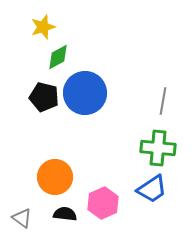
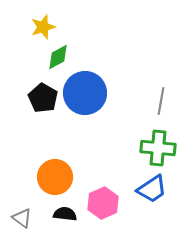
black pentagon: moved 1 px left, 1 px down; rotated 16 degrees clockwise
gray line: moved 2 px left
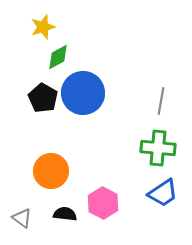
blue circle: moved 2 px left
orange circle: moved 4 px left, 6 px up
blue trapezoid: moved 11 px right, 4 px down
pink hexagon: rotated 8 degrees counterclockwise
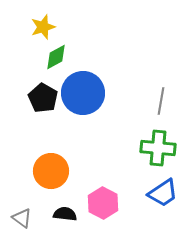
green diamond: moved 2 px left
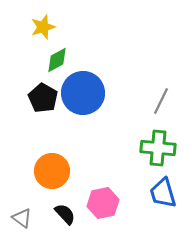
green diamond: moved 1 px right, 3 px down
gray line: rotated 16 degrees clockwise
orange circle: moved 1 px right
blue trapezoid: rotated 108 degrees clockwise
pink hexagon: rotated 20 degrees clockwise
black semicircle: rotated 40 degrees clockwise
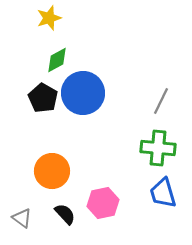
yellow star: moved 6 px right, 9 px up
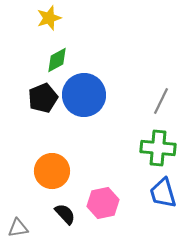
blue circle: moved 1 px right, 2 px down
black pentagon: rotated 20 degrees clockwise
gray triangle: moved 4 px left, 10 px down; rotated 45 degrees counterclockwise
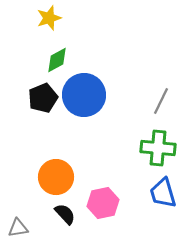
orange circle: moved 4 px right, 6 px down
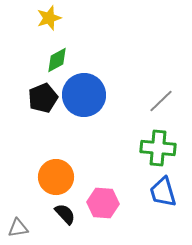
gray line: rotated 20 degrees clockwise
blue trapezoid: moved 1 px up
pink hexagon: rotated 16 degrees clockwise
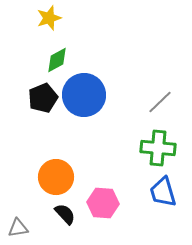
gray line: moved 1 px left, 1 px down
